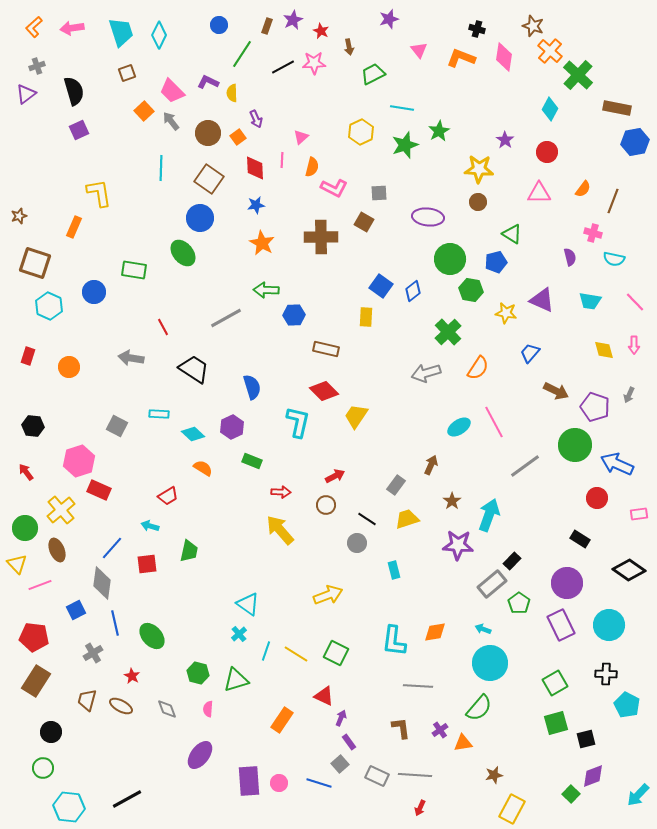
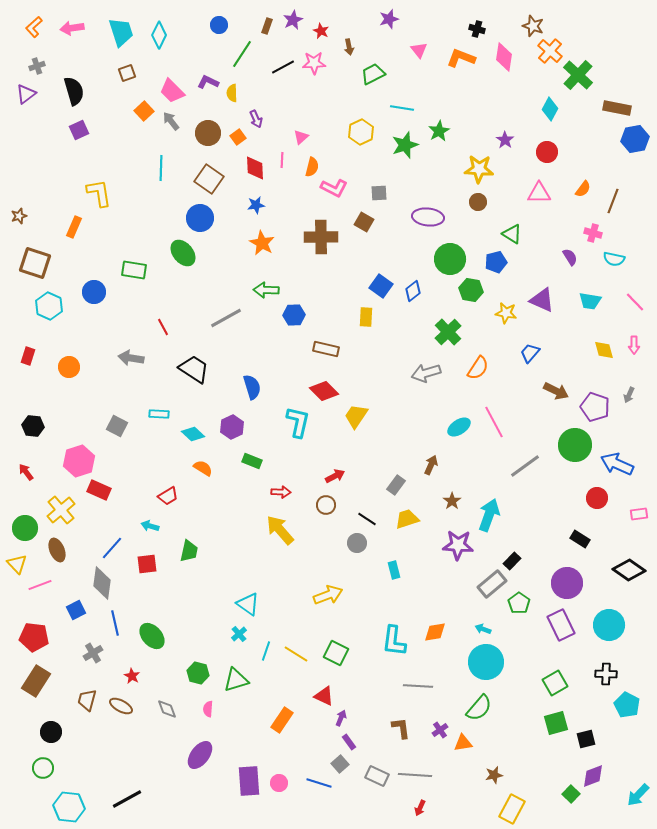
blue hexagon at (635, 142): moved 3 px up
purple semicircle at (570, 257): rotated 18 degrees counterclockwise
cyan circle at (490, 663): moved 4 px left, 1 px up
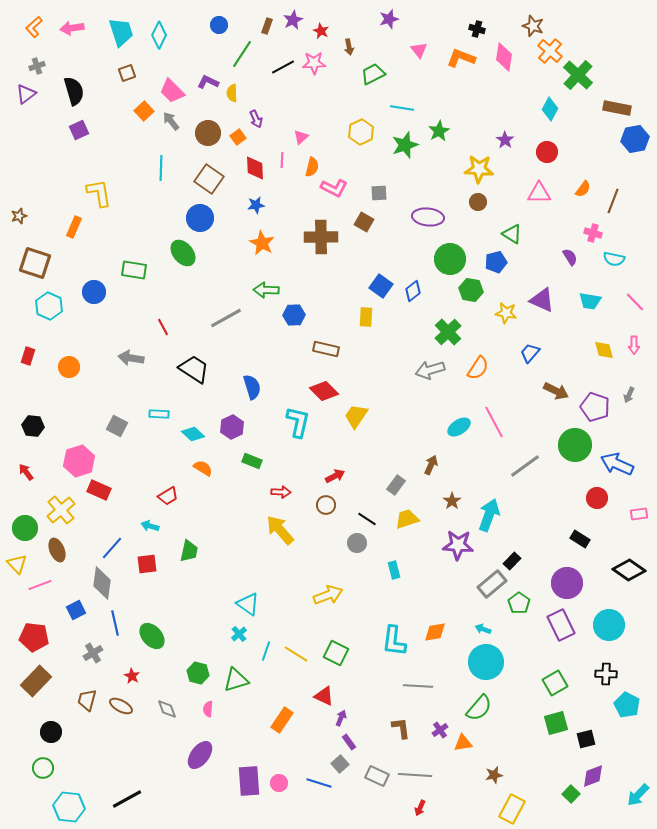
gray arrow at (426, 373): moved 4 px right, 3 px up
brown rectangle at (36, 681): rotated 12 degrees clockwise
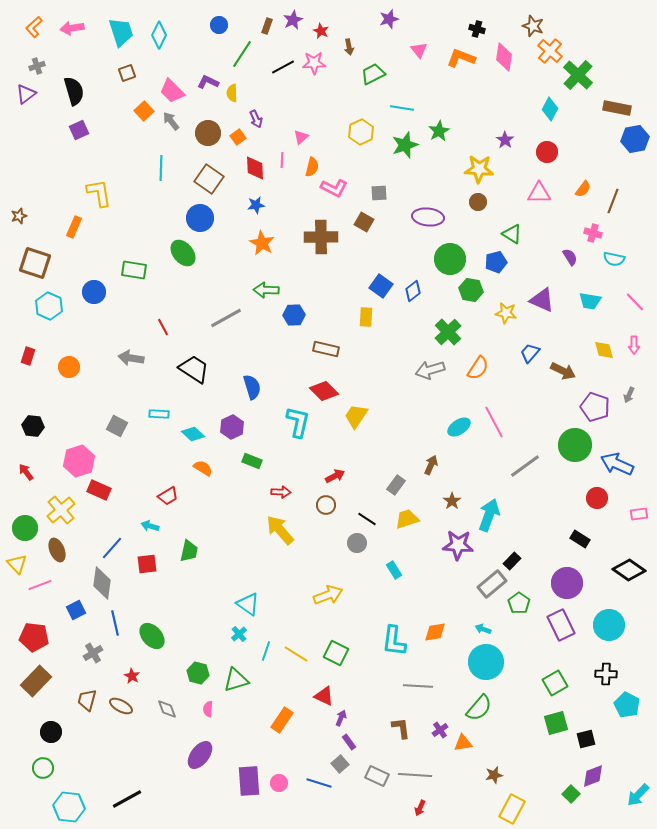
brown arrow at (556, 391): moved 7 px right, 20 px up
cyan rectangle at (394, 570): rotated 18 degrees counterclockwise
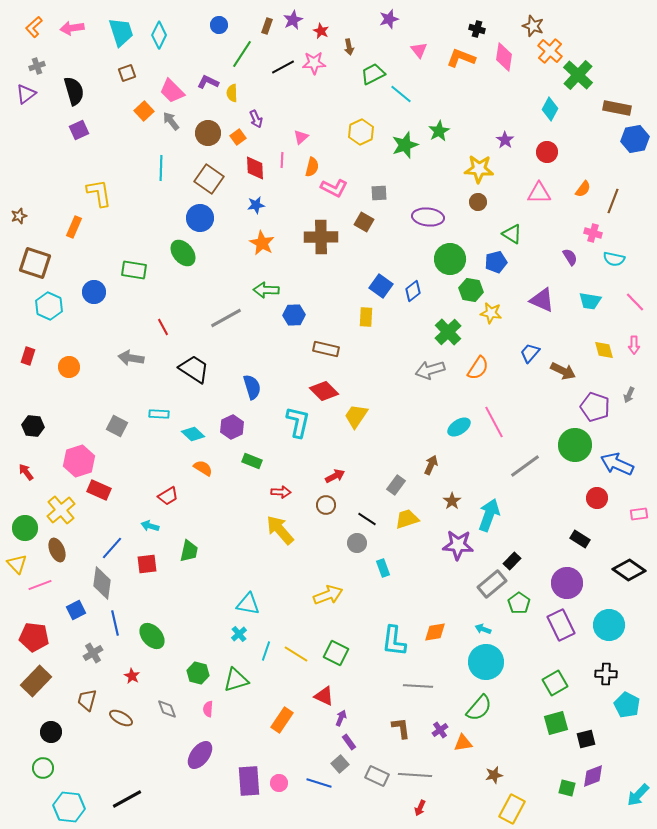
cyan line at (402, 108): moved 1 px left, 14 px up; rotated 30 degrees clockwise
yellow star at (506, 313): moved 15 px left
cyan rectangle at (394, 570): moved 11 px left, 2 px up; rotated 12 degrees clockwise
cyan triangle at (248, 604): rotated 25 degrees counterclockwise
brown ellipse at (121, 706): moved 12 px down
green square at (571, 794): moved 4 px left, 6 px up; rotated 30 degrees counterclockwise
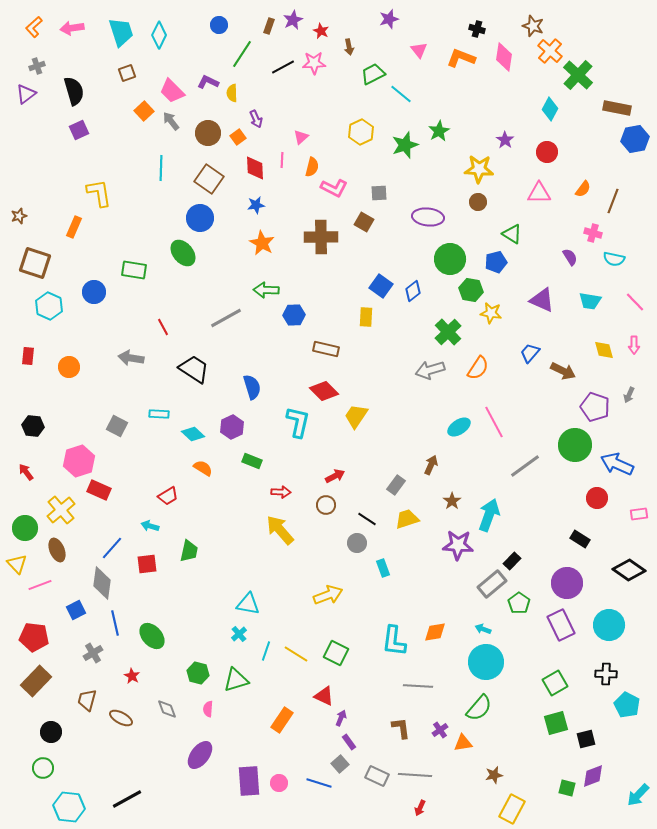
brown rectangle at (267, 26): moved 2 px right
red rectangle at (28, 356): rotated 12 degrees counterclockwise
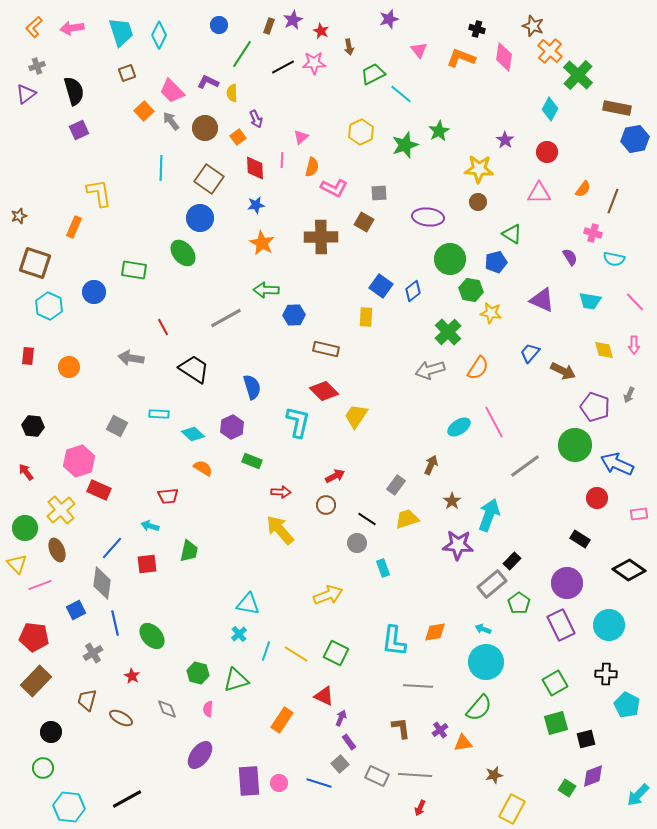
brown circle at (208, 133): moved 3 px left, 5 px up
red trapezoid at (168, 496): rotated 25 degrees clockwise
green square at (567, 788): rotated 18 degrees clockwise
